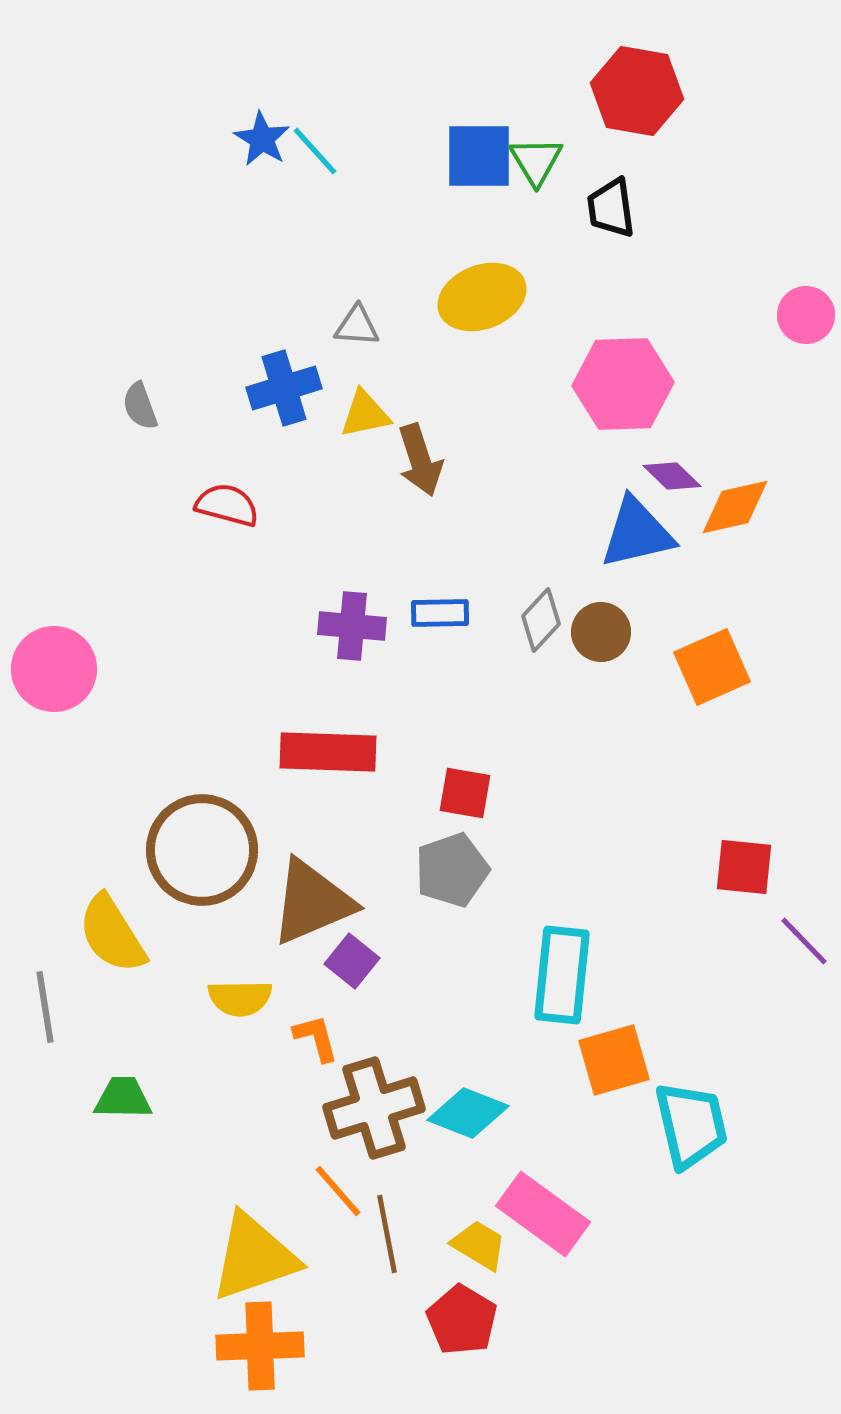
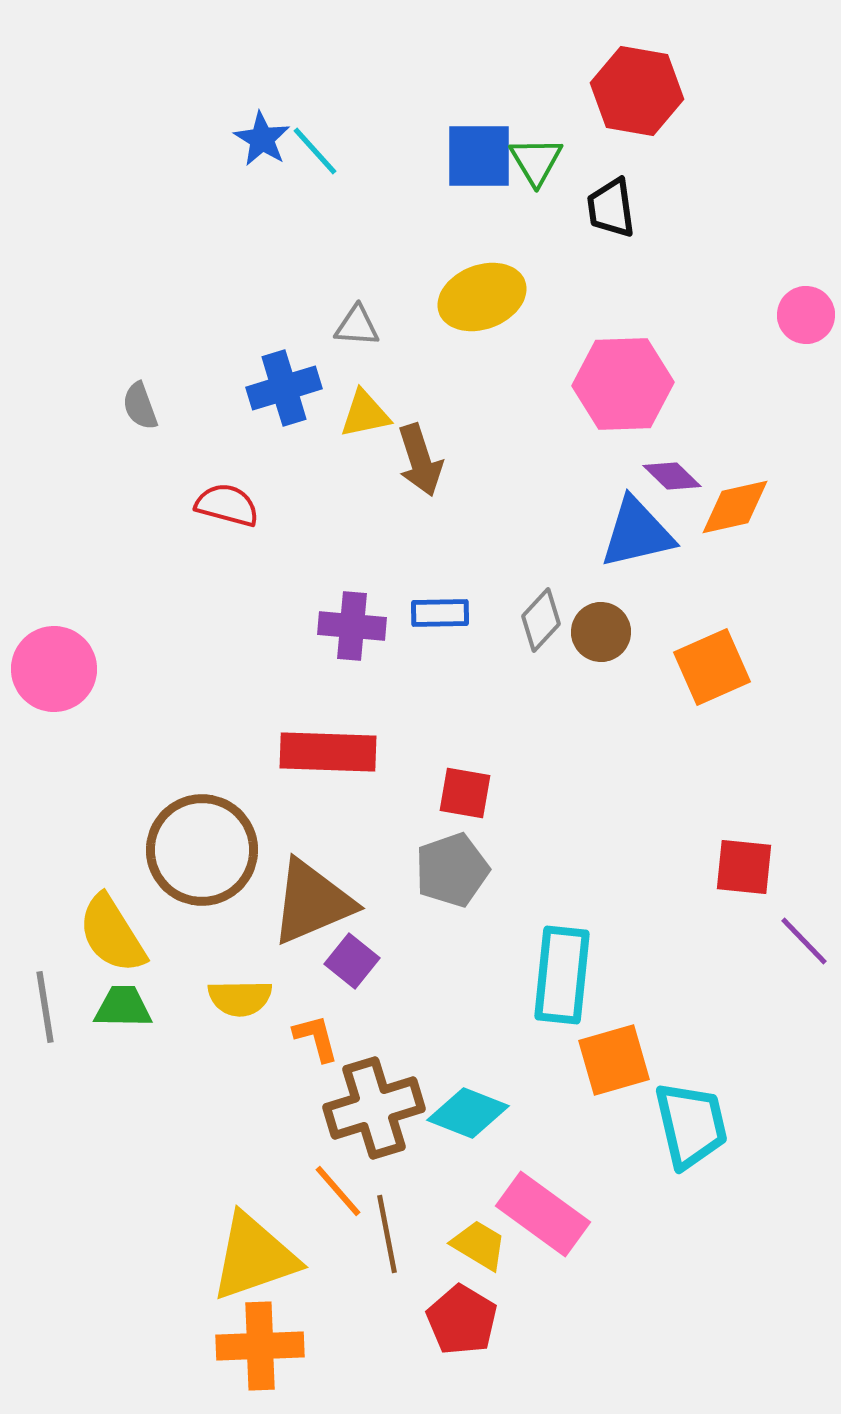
green trapezoid at (123, 1098): moved 91 px up
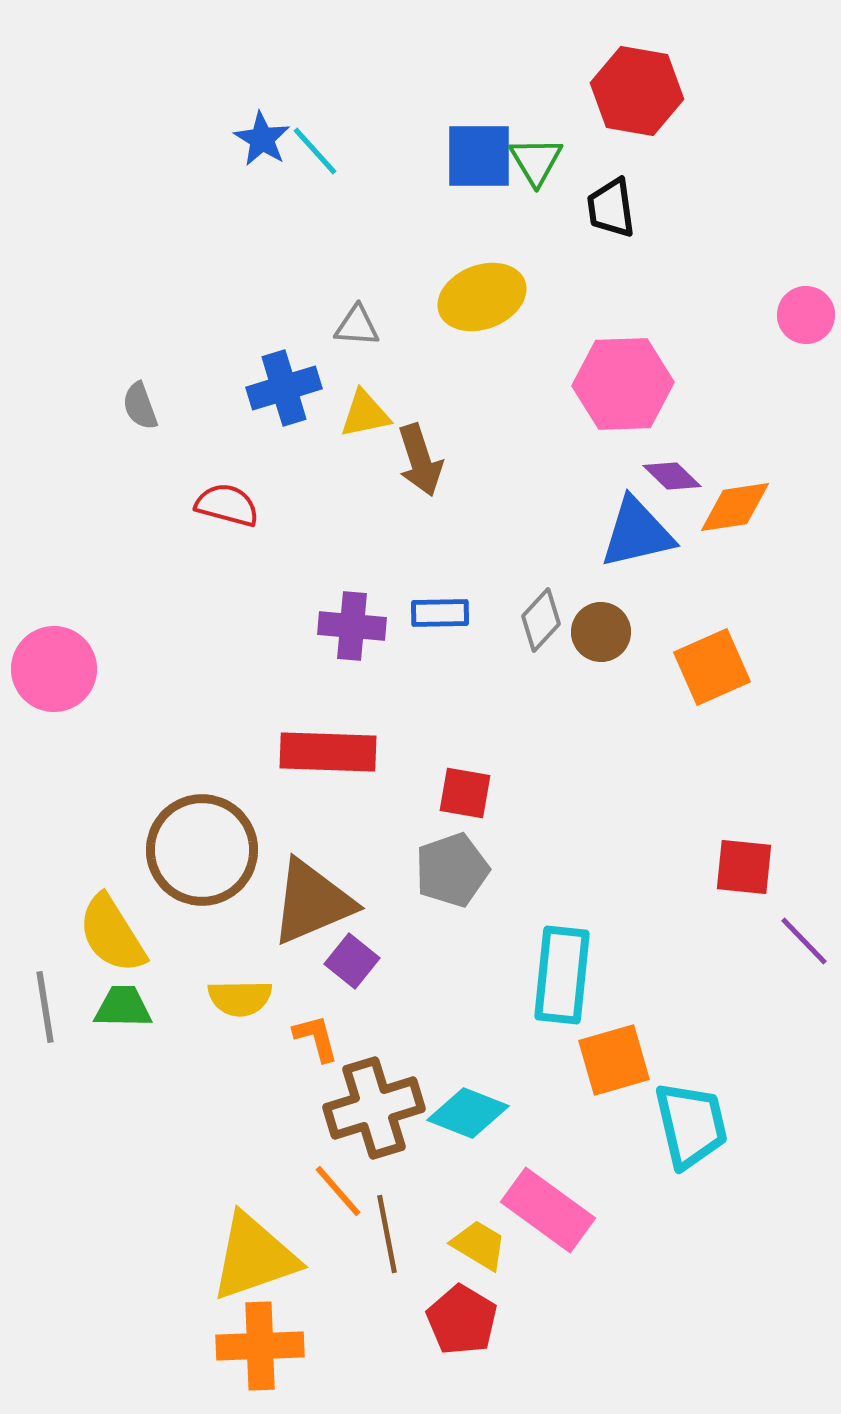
orange diamond at (735, 507): rotated 4 degrees clockwise
pink rectangle at (543, 1214): moved 5 px right, 4 px up
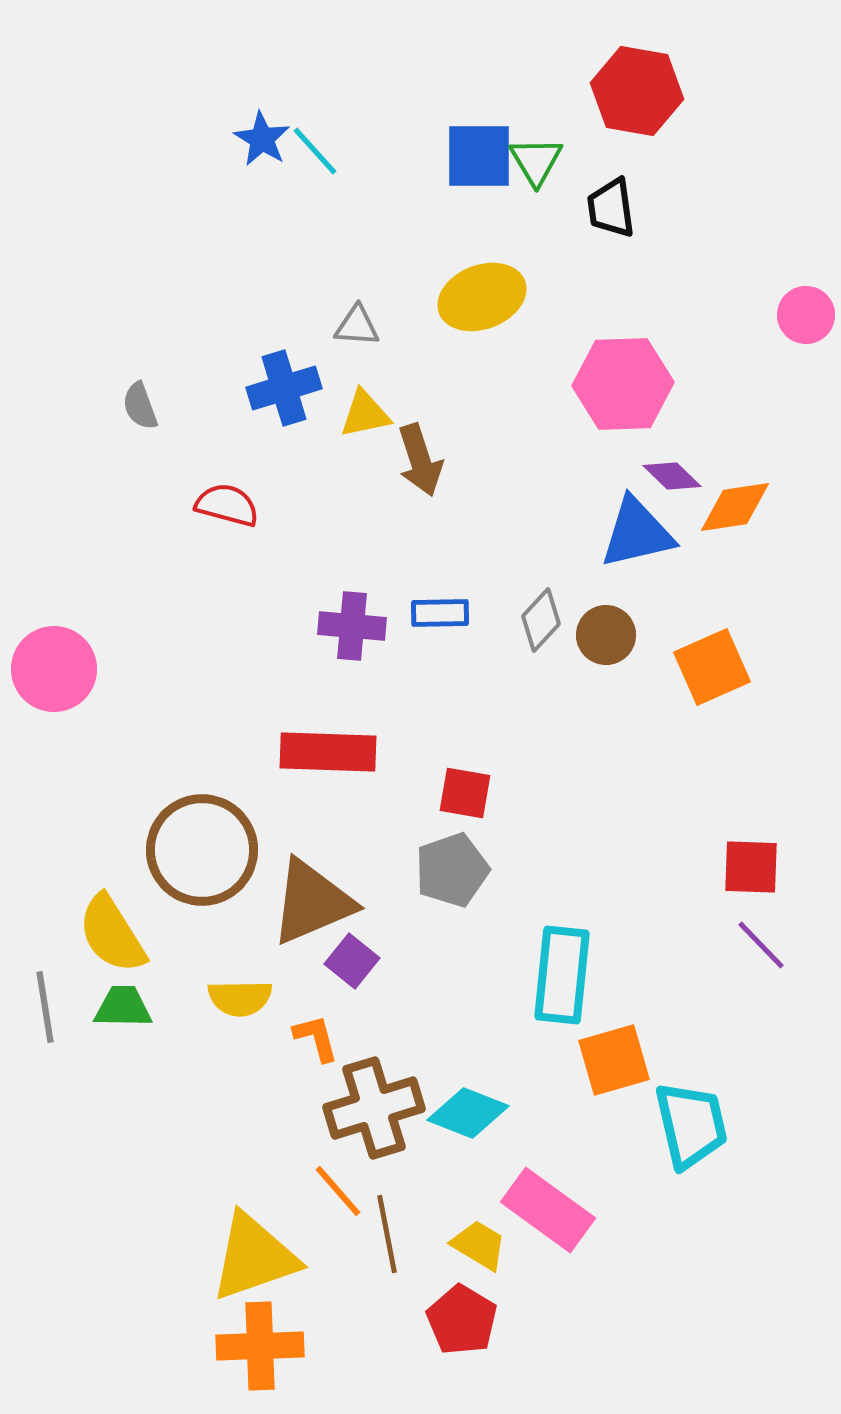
brown circle at (601, 632): moved 5 px right, 3 px down
red square at (744, 867): moved 7 px right; rotated 4 degrees counterclockwise
purple line at (804, 941): moved 43 px left, 4 px down
